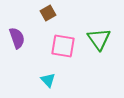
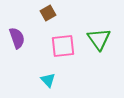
pink square: rotated 15 degrees counterclockwise
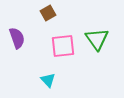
green triangle: moved 2 px left
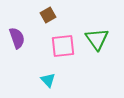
brown square: moved 2 px down
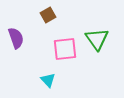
purple semicircle: moved 1 px left
pink square: moved 2 px right, 3 px down
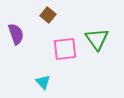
brown square: rotated 21 degrees counterclockwise
purple semicircle: moved 4 px up
cyan triangle: moved 5 px left, 2 px down
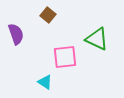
green triangle: rotated 30 degrees counterclockwise
pink square: moved 8 px down
cyan triangle: moved 2 px right; rotated 14 degrees counterclockwise
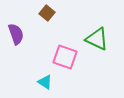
brown square: moved 1 px left, 2 px up
pink square: rotated 25 degrees clockwise
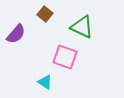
brown square: moved 2 px left, 1 px down
purple semicircle: rotated 60 degrees clockwise
green triangle: moved 15 px left, 12 px up
